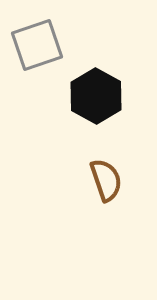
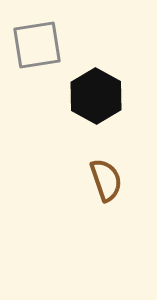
gray square: rotated 10 degrees clockwise
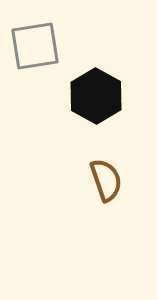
gray square: moved 2 px left, 1 px down
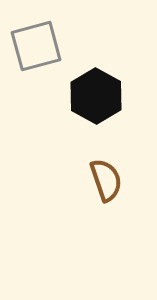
gray square: moved 1 px right; rotated 6 degrees counterclockwise
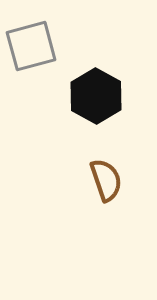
gray square: moved 5 px left
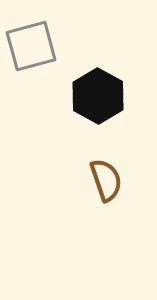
black hexagon: moved 2 px right
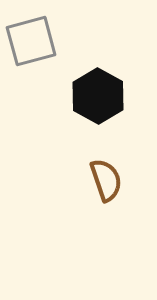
gray square: moved 5 px up
